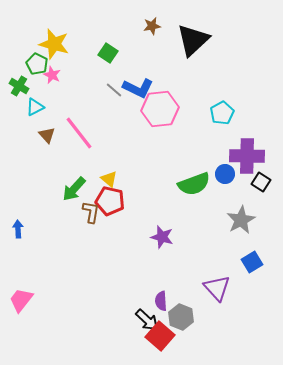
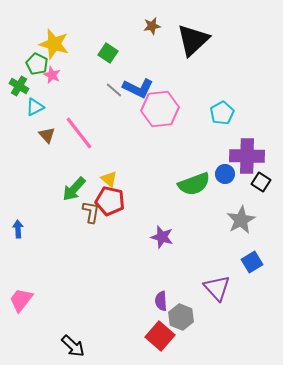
black arrow: moved 74 px left, 26 px down
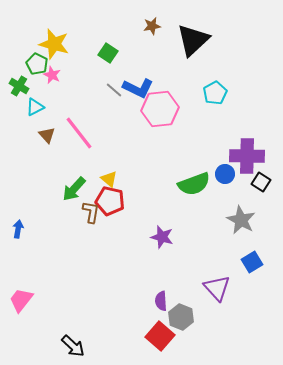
cyan pentagon: moved 7 px left, 20 px up
gray star: rotated 16 degrees counterclockwise
blue arrow: rotated 12 degrees clockwise
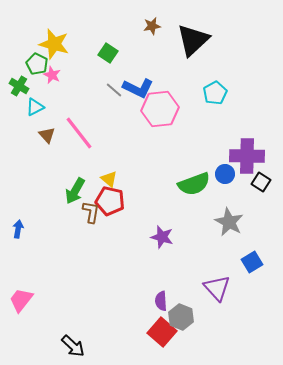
green arrow: moved 1 px right, 2 px down; rotated 12 degrees counterclockwise
gray star: moved 12 px left, 2 px down
red square: moved 2 px right, 4 px up
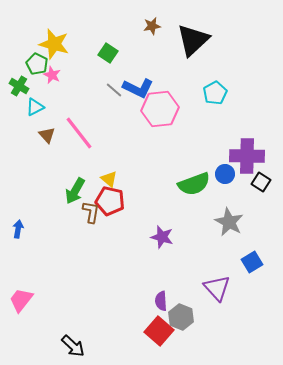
red square: moved 3 px left, 1 px up
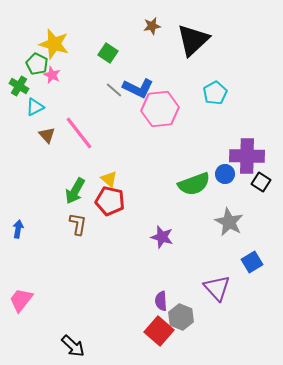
brown L-shape: moved 13 px left, 12 px down
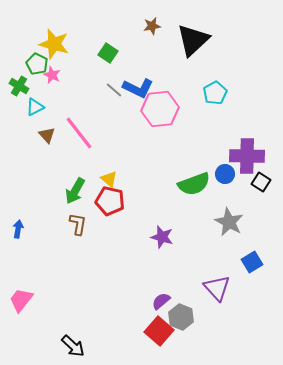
purple semicircle: rotated 54 degrees clockwise
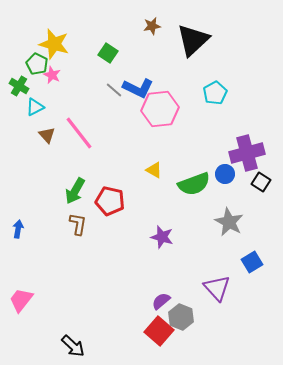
purple cross: moved 3 px up; rotated 16 degrees counterclockwise
yellow triangle: moved 45 px right, 9 px up; rotated 12 degrees counterclockwise
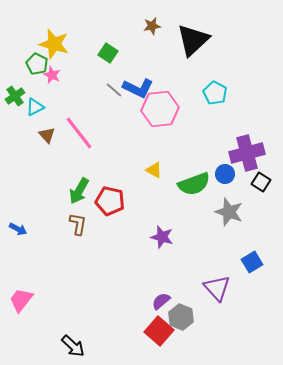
green cross: moved 4 px left, 10 px down; rotated 24 degrees clockwise
cyan pentagon: rotated 15 degrees counterclockwise
green arrow: moved 4 px right
gray star: moved 10 px up; rotated 8 degrees counterclockwise
blue arrow: rotated 108 degrees clockwise
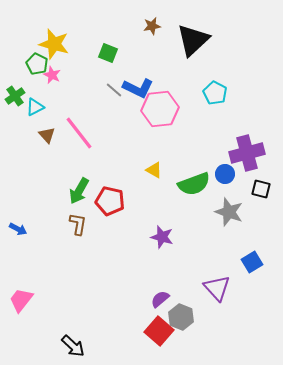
green square: rotated 12 degrees counterclockwise
black square: moved 7 px down; rotated 18 degrees counterclockwise
purple semicircle: moved 1 px left, 2 px up
